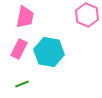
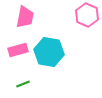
pink rectangle: moved 1 px left, 1 px down; rotated 48 degrees clockwise
green line: moved 1 px right
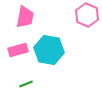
cyan hexagon: moved 2 px up
green line: moved 3 px right
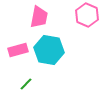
pink trapezoid: moved 14 px right
green line: rotated 24 degrees counterclockwise
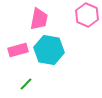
pink trapezoid: moved 2 px down
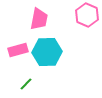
cyan hexagon: moved 2 px left, 2 px down; rotated 12 degrees counterclockwise
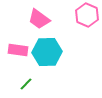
pink trapezoid: rotated 115 degrees clockwise
pink rectangle: rotated 24 degrees clockwise
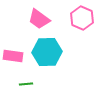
pink hexagon: moved 5 px left, 3 px down
pink rectangle: moved 5 px left, 6 px down
green line: rotated 40 degrees clockwise
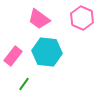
cyan hexagon: rotated 8 degrees clockwise
pink rectangle: rotated 60 degrees counterclockwise
green line: moved 2 px left; rotated 48 degrees counterclockwise
